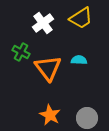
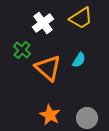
green cross: moved 1 px right, 2 px up; rotated 12 degrees clockwise
cyan semicircle: rotated 119 degrees clockwise
orange triangle: rotated 12 degrees counterclockwise
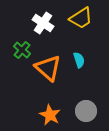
white cross: rotated 20 degrees counterclockwise
cyan semicircle: rotated 49 degrees counterclockwise
gray circle: moved 1 px left, 7 px up
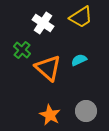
yellow trapezoid: moved 1 px up
cyan semicircle: rotated 98 degrees counterclockwise
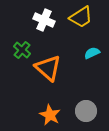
white cross: moved 1 px right, 3 px up; rotated 10 degrees counterclockwise
cyan semicircle: moved 13 px right, 7 px up
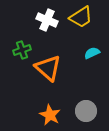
white cross: moved 3 px right
green cross: rotated 30 degrees clockwise
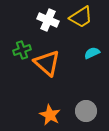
white cross: moved 1 px right
orange triangle: moved 1 px left, 5 px up
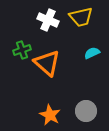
yellow trapezoid: rotated 20 degrees clockwise
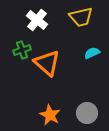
white cross: moved 11 px left; rotated 15 degrees clockwise
gray circle: moved 1 px right, 2 px down
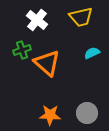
orange star: rotated 25 degrees counterclockwise
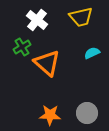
green cross: moved 3 px up; rotated 12 degrees counterclockwise
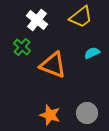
yellow trapezoid: rotated 25 degrees counterclockwise
green cross: rotated 18 degrees counterclockwise
orange triangle: moved 6 px right, 2 px down; rotated 20 degrees counterclockwise
orange star: rotated 15 degrees clockwise
